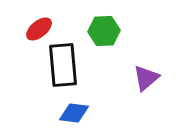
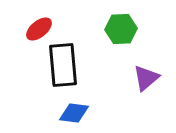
green hexagon: moved 17 px right, 2 px up
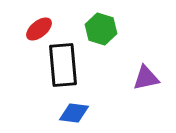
green hexagon: moved 20 px left; rotated 20 degrees clockwise
purple triangle: rotated 28 degrees clockwise
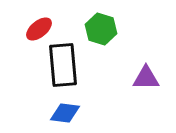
purple triangle: rotated 12 degrees clockwise
blue diamond: moved 9 px left
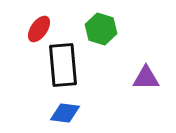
red ellipse: rotated 16 degrees counterclockwise
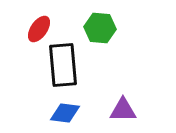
green hexagon: moved 1 px left, 1 px up; rotated 12 degrees counterclockwise
purple triangle: moved 23 px left, 32 px down
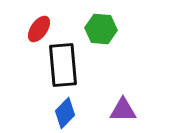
green hexagon: moved 1 px right, 1 px down
blue diamond: rotated 52 degrees counterclockwise
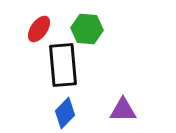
green hexagon: moved 14 px left
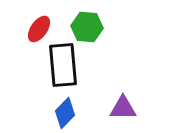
green hexagon: moved 2 px up
purple triangle: moved 2 px up
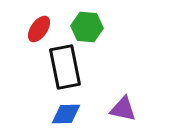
black rectangle: moved 2 px right, 2 px down; rotated 6 degrees counterclockwise
purple triangle: moved 1 px down; rotated 12 degrees clockwise
blue diamond: moved 1 px right, 1 px down; rotated 44 degrees clockwise
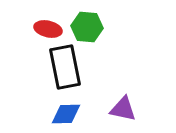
red ellipse: moved 9 px right; rotated 68 degrees clockwise
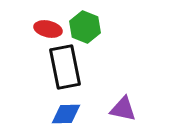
green hexagon: moved 2 px left; rotated 16 degrees clockwise
